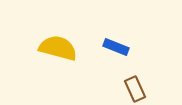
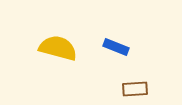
brown rectangle: rotated 70 degrees counterclockwise
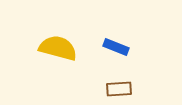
brown rectangle: moved 16 px left
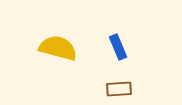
blue rectangle: moved 2 px right; rotated 45 degrees clockwise
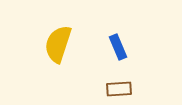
yellow semicircle: moved 4 px up; rotated 87 degrees counterclockwise
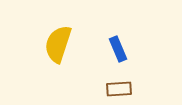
blue rectangle: moved 2 px down
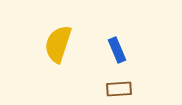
blue rectangle: moved 1 px left, 1 px down
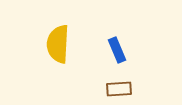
yellow semicircle: rotated 15 degrees counterclockwise
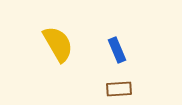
yellow semicircle: rotated 147 degrees clockwise
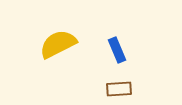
yellow semicircle: rotated 87 degrees counterclockwise
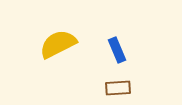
brown rectangle: moved 1 px left, 1 px up
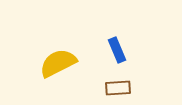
yellow semicircle: moved 19 px down
